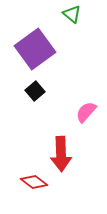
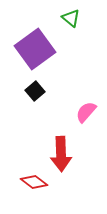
green triangle: moved 1 px left, 4 px down
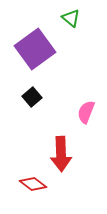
black square: moved 3 px left, 6 px down
pink semicircle: rotated 20 degrees counterclockwise
red diamond: moved 1 px left, 2 px down
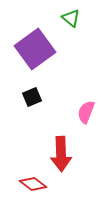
black square: rotated 18 degrees clockwise
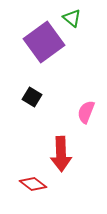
green triangle: moved 1 px right
purple square: moved 9 px right, 7 px up
black square: rotated 36 degrees counterclockwise
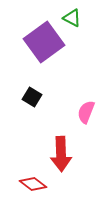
green triangle: rotated 12 degrees counterclockwise
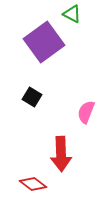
green triangle: moved 4 px up
